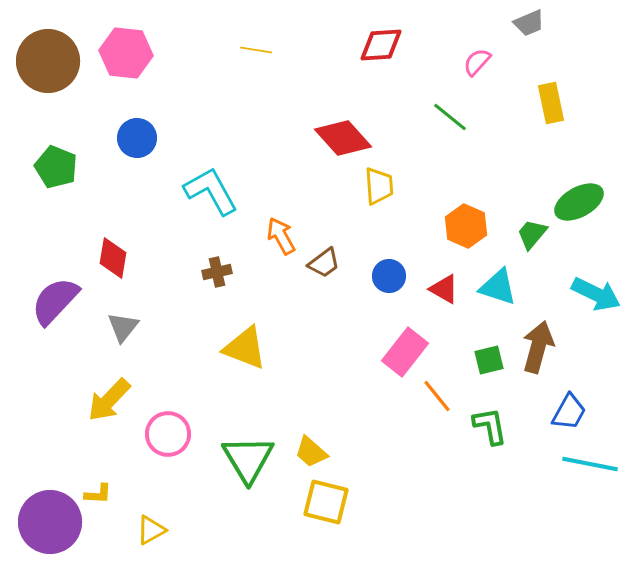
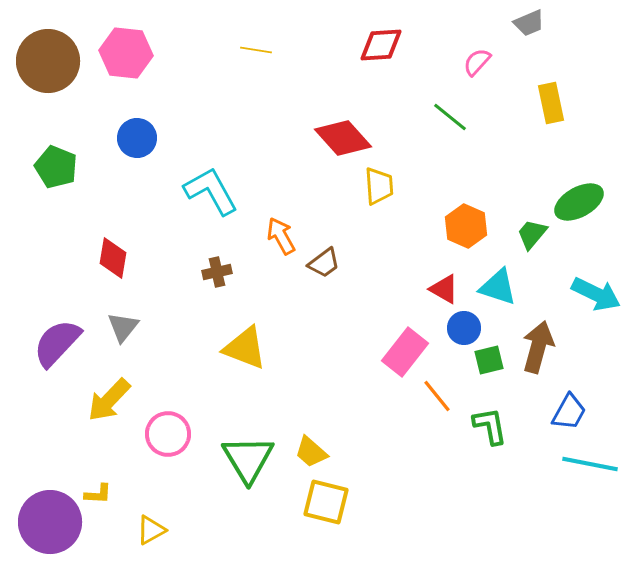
blue circle at (389, 276): moved 75 px right, 52 px down
purple semicircle at (55, 301): moved 2 px right, 42 px down
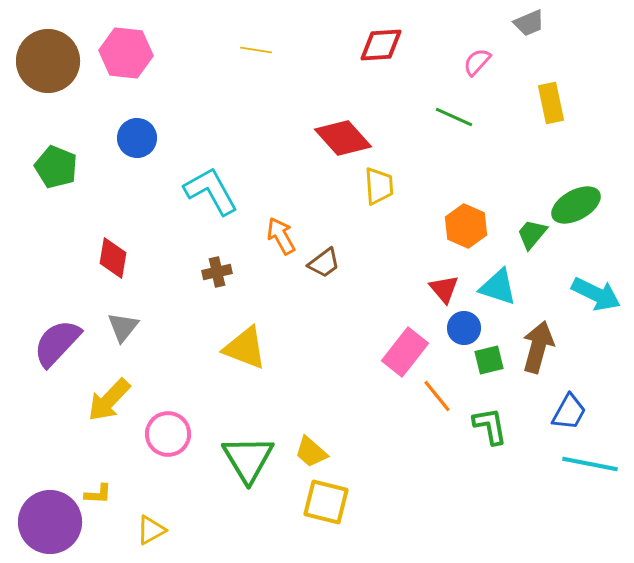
green line at (450, 117): moved 4 px right; rotated 15 degrees counterclockwise
green ellipse at (579, 202): moved 3 px left, 3 px down
red triangle at (444, 289): rotated 20 degrees clockwise
